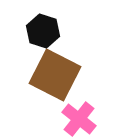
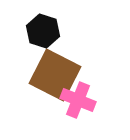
pink cross: moved 1 px left, 19 px up; rotated 16 degrees counterclockwise
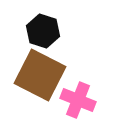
brown square: moved 15 px left
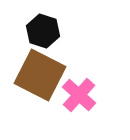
pink cross: moved 1 px right, 5 px up; rotated 20 degrees clockwise
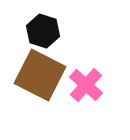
pink cross: moved 7 px right, 10 px up
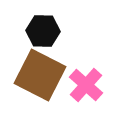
black hexagon: rotated 16 degrees counterclockwise
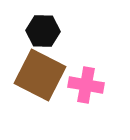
pink cross: rotated 32 degrees counterclockwise
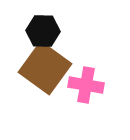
brown square: moved 5 px right, 7 px up; rotated 9 degrees clockwise
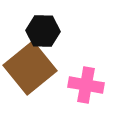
brown square: moved 15 px left; rotated 15 degrees clockwise
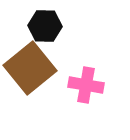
black hexagon: moved 2 px right, 5 px up
